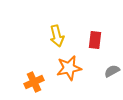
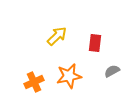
yellow arrow: rotated 120 degrees counterclockwise
red rectangle: moved 3 px down
orange star: moved 8 px down
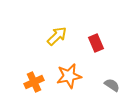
red rectangle: moved 1 px right; rotated 30 degrees counterclockwise
gray semicircle: moved 14 px down; rotated 63 degrees clockwise
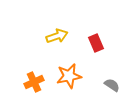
yellow arrow: rotated 25 degrees clockwise
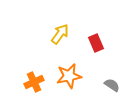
yellow arrow: moved 3 px right, 2 px up; rotated 35 degrees counterclockwise
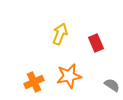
yellow arrow: rotated 15 degrees counterclockwise
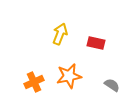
red rectangle: rotated 54 degrees counterclockwise
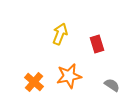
red rectangle: moved 1 px right, 1 px down; rotated 60 degrees clockwise
orange cross: rotated 24 degrees counterclockwise
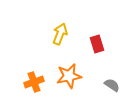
orange cross: rotated 30 degrees clockwise
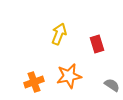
yellow arrow: moved 1 px left
